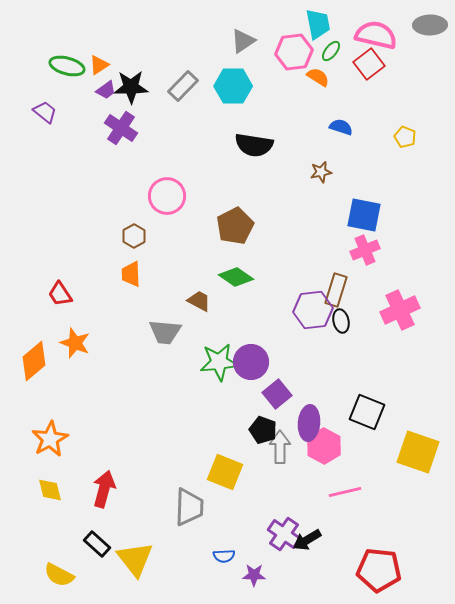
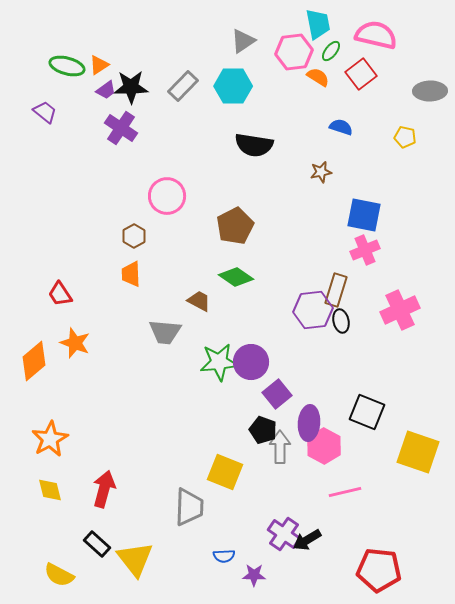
gray ellipse at (430, 25): moved 66 px down
red square at (369, 64): moved 8 px left, 10 px down
yellow pentagon at (405, 137): rotated 10 degrees counterclockwise
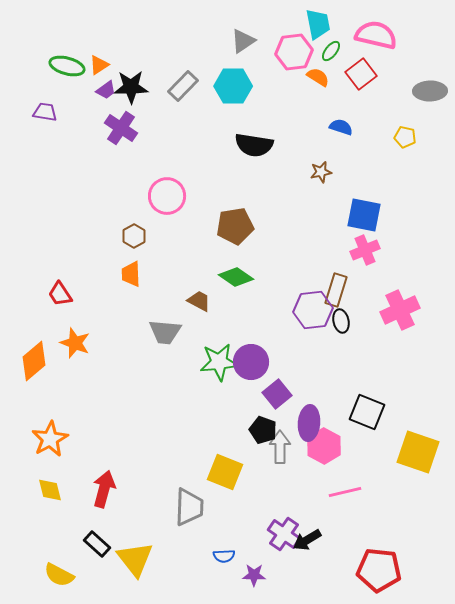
purple trapezoid at (45, 112): rotated 30 degrees counterclockwise
brown pentagon at (235, 226): rotated 18 degrees clockwise
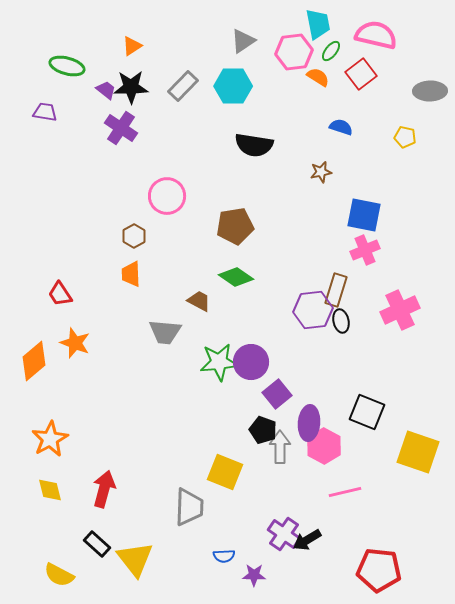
orange triangle at (99, 65): moved 33 px right, 19 px up
purple trapezoid at (106, 90): rotated 105 degrees counterclockwise
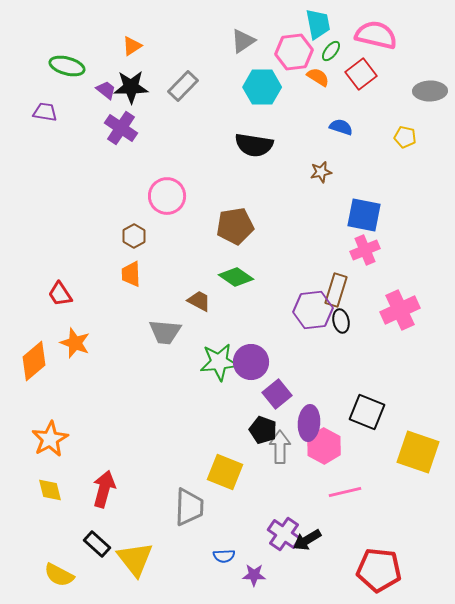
cyan hexagon at (233, 86): moved 29 px right, 1 px down
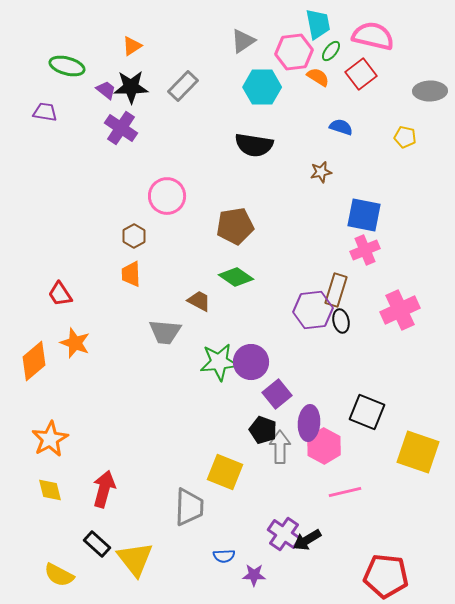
pink semicircle at (376, 35): moved 3 px left, 1 px down
red pentagon at (379, 570): moved 7 px right, 6 px down
